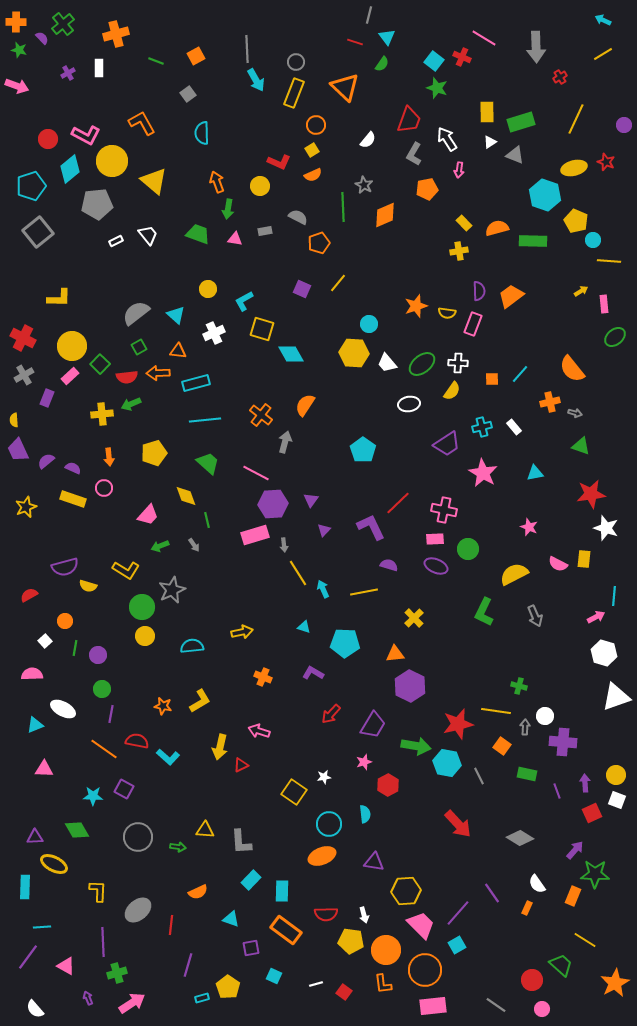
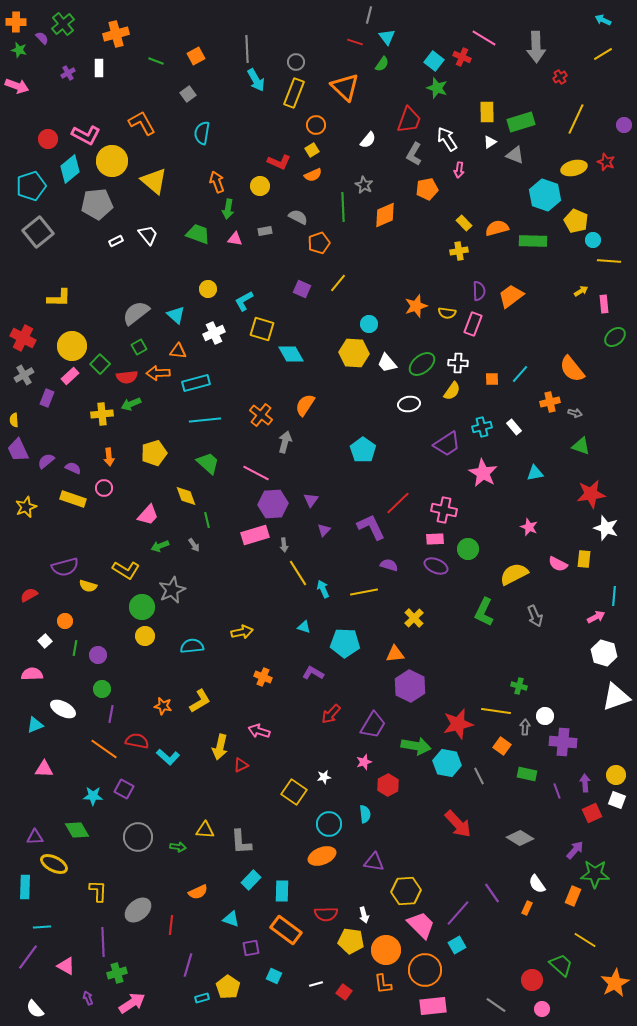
cyan semicircle at (202, 133): rotated 10 degrees clockwise
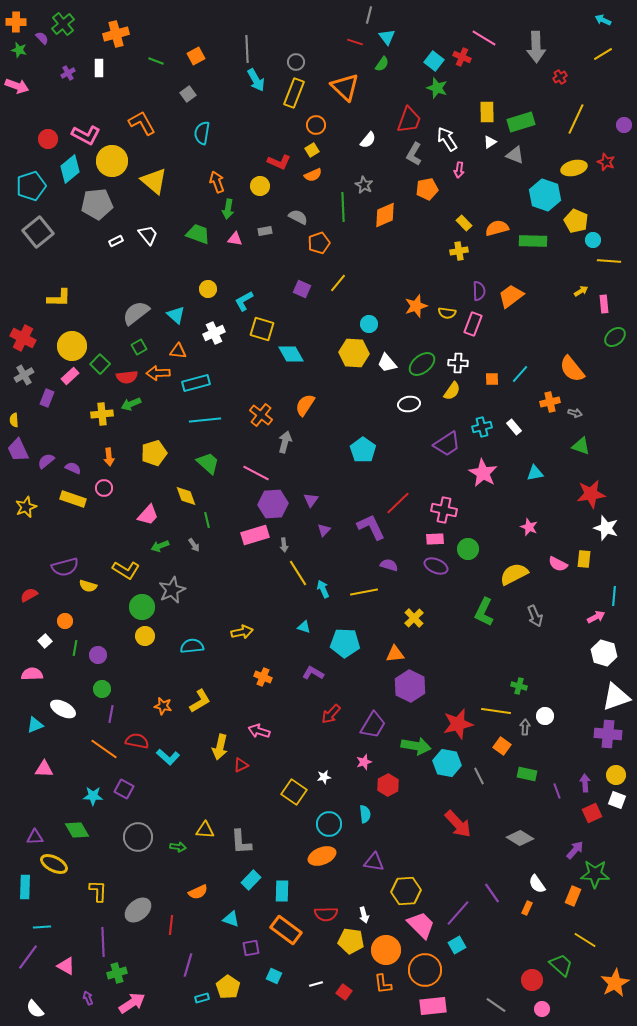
purple cross at (563, 742): moved 45 px right, 8 px up
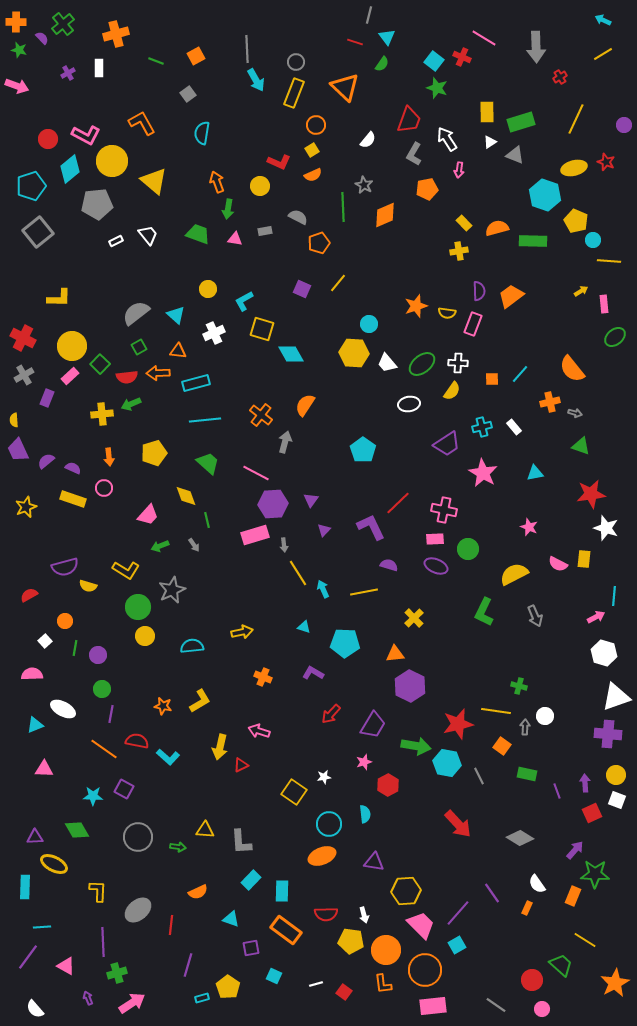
green circle at (142, 607): moved 4 px left
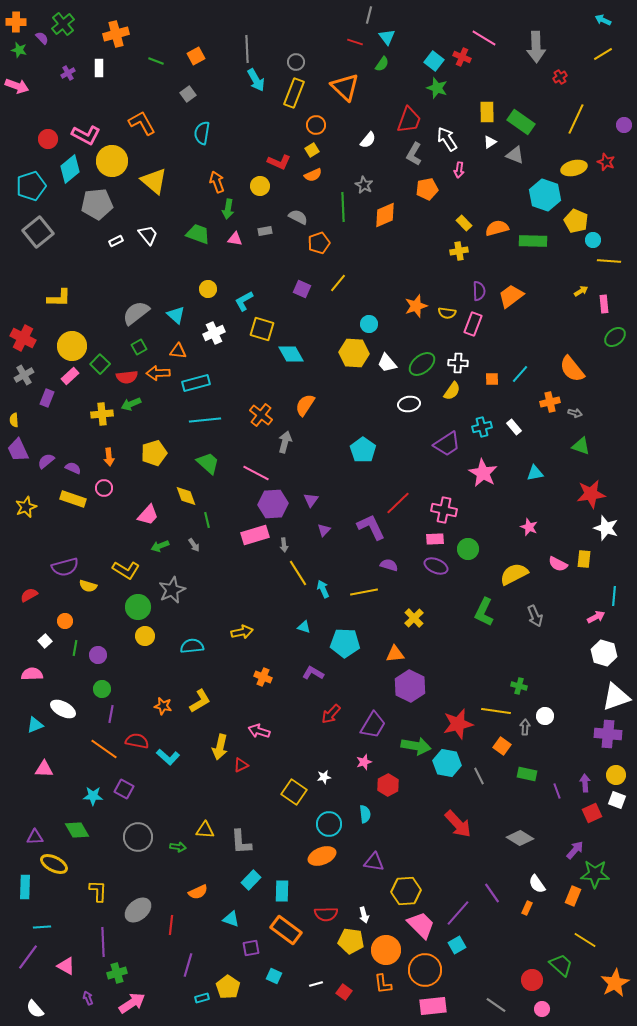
green rectangle at (521, 122): rotated 52 degrees clockwise
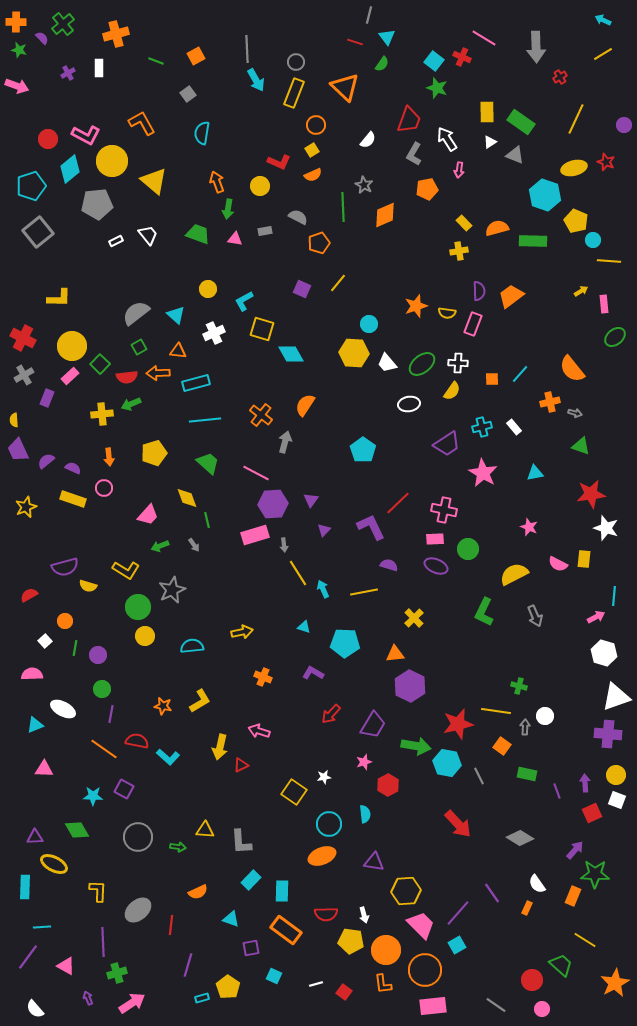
yellow diamond at (186, 496): moved 1 px right, 2 px down
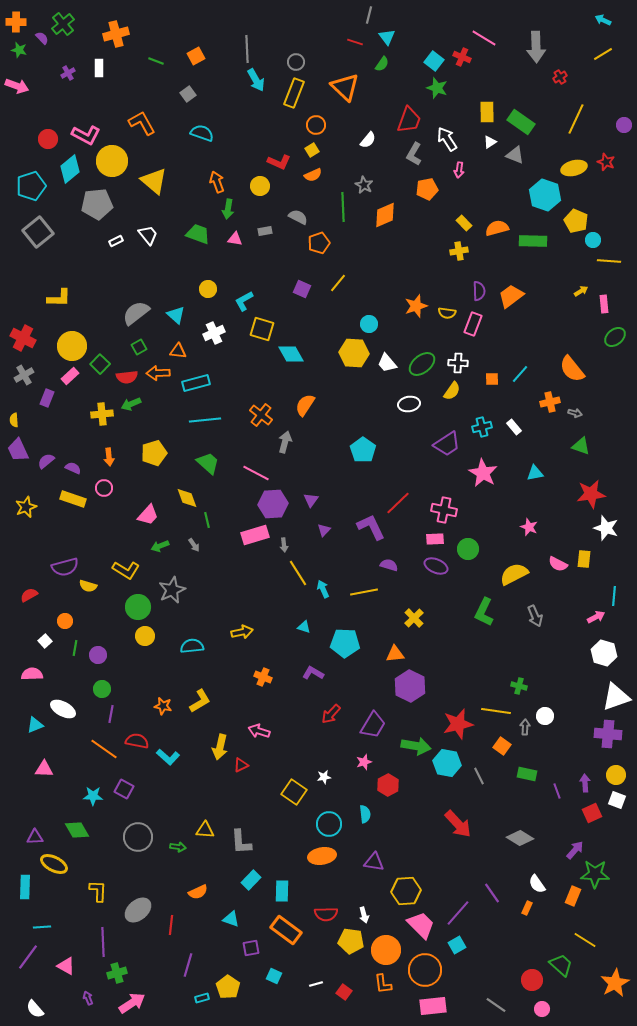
cyan semicircle at (202, 133): rotated 100 degrees clockwise
orange ellipse at (322, 856): rotated 12 degrees clockwise
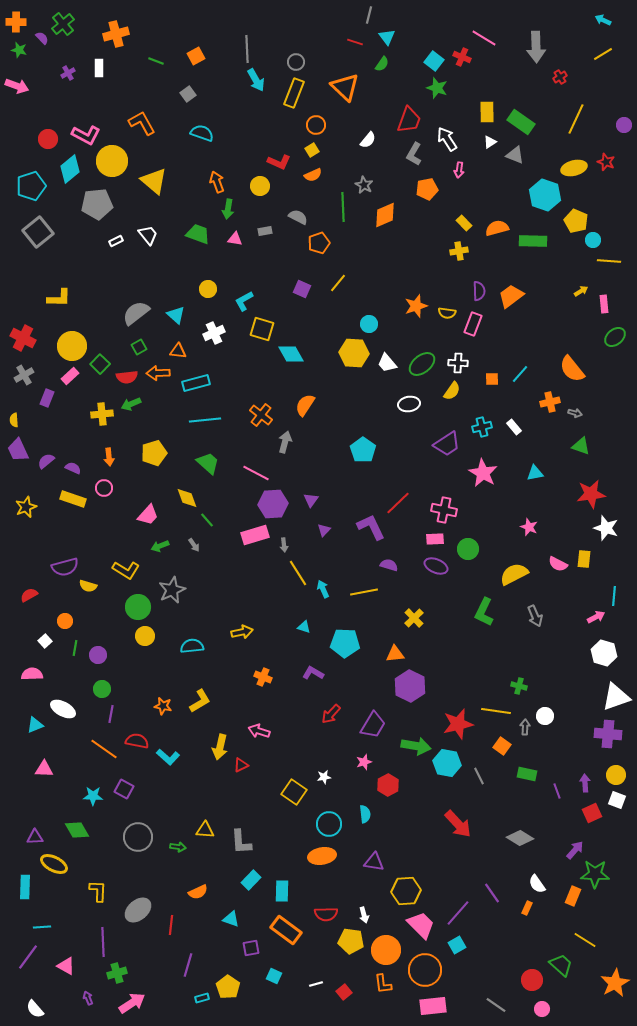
green line at (207, 520): rotated 28 degrees counterclockwise
red square at (344, 992): rotated 14 degrees clockwise
